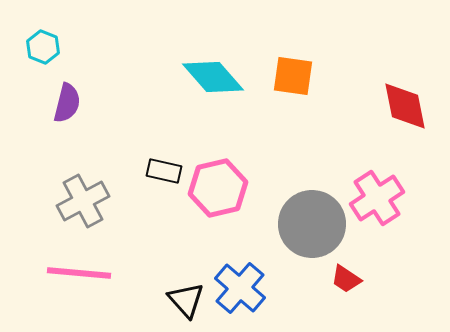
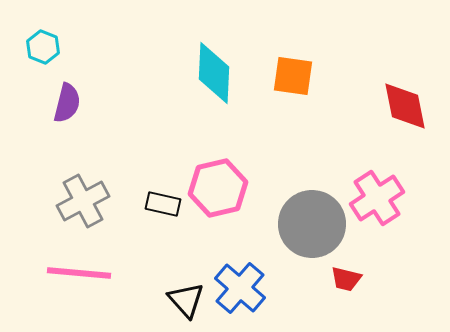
cyan diamond: moved 1 px right, 4 px up; rotated 44 degrees clockwise
black rectangle: moved 1 px left, 33 px down
red trapezoid: rotated 20 degrees counterclockwise
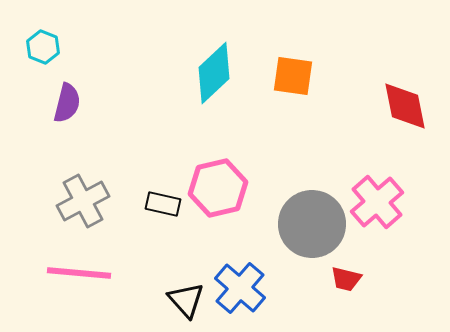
cyan diamond: rotated 44 degrees clockwise
pink cross: moved 4 px down; rotated 8 degrees counterclockwise
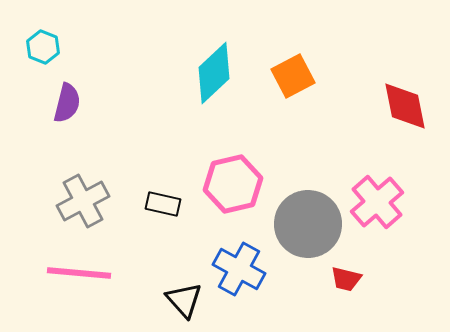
orange square: rotated 36 degrees counterclockwise
pink hexagon: moved 15 px right, 4 px up
gray circle: moved 4 px left
blue cross: moved 1 px left, 19 px up; rotated 12 degrees counterclockwise
black triangle: moved 2 px left
